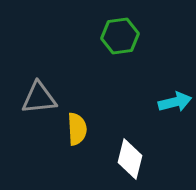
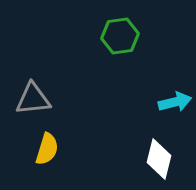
gray triangle: moved 6 px left, 1 px down
yellow semicircle: moved 30 px left, 20 px down; rotated 20 degrees clockwise
white diamond: moved 29 px right
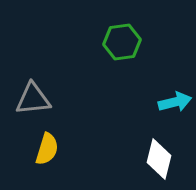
green hexagon: moved 2 px right, 6 px down
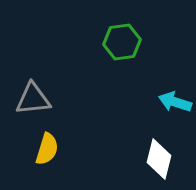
cyan arrow: rotated 148 degrees counterclockwise
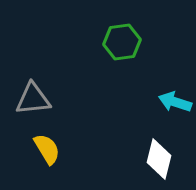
yellow semicircle: rotated 48 degrees counterclockwise
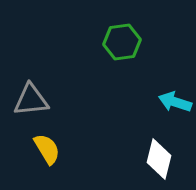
gray triangle: moved 2 px left, 1 px down
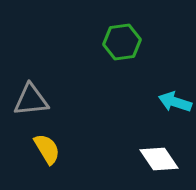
white diamond: rotated 48 degrees counterclockwise
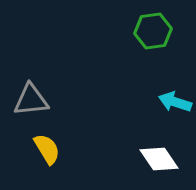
green hexagon: moved 31 px right, 11 px up
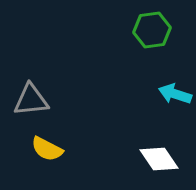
green hexagon: moved 1 px left, 1 px up
cyan arrow: moved 8 px up
yellow semicircle: rotated 148 degrees clockwise
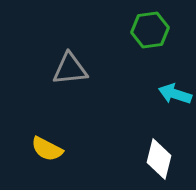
green hexagon: moved 2 px left
gray triangle: moved 39 px right, 31 px up
white diamond: rotated 48 degrees clockwise
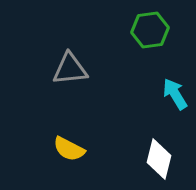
cyan arrow: rotated 40 degrees clockwise
yellow semicircle: moved 22 px right
